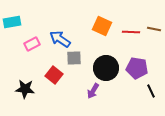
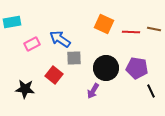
orange square: moved 2 px right, 2 px up
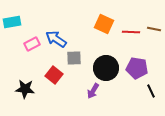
blue arrow: moved 4 px left
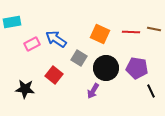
orange square: moved 4 px left, 10 px down
gray square: moved 5 px right; rotated 35 degrees clockwise
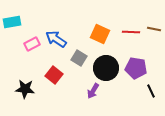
purple pentagon: moved 1 px left
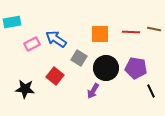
orange square: rotated 24 degrees counterclockwise
red square: moved 1 px right, 1 px down
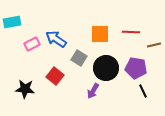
brown line: moved 16 px down; rotated 24 degrees counterclockwise
black line: moved 8 px left
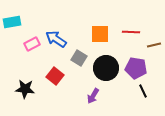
purple arrow: moved 5 px down
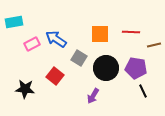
cyan rectangle: moved 2 px right
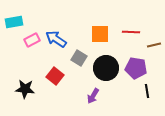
pink rectangle: moved 4 px up
black line: moved 4 px right; rotated 16 degrees clockwise
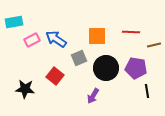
orange square: moved 3 px left, 2 px down
gray square: rotated 35 degrees clockwise
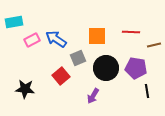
gray square: moved 1 px left
red square: moved 6 px right; rotated 12 degrees clockwise
